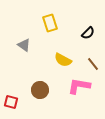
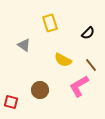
brown line: moved 2 px left, 1 px down
pink L-shape: rotated 40 degrees counterclockwise
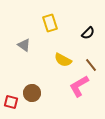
brown circle: moved 8 px left, 3 px down
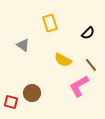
gray triangle: moved 1 px left
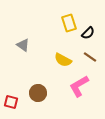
yellow rectangle: moved 19 px right
brown line: moved 1 px left, 8 px up; rotated 16 degrees counterclockwise
brown circle: moved 6 px right
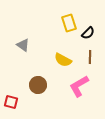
brown line: rotated 56 degrees clockwise
brown circle: moved 8 px up
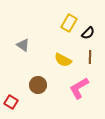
yellow rectangle: rotated 48 degrees clockwise
pink L-shape: moved 2 px down
red square: rotated 16 degrees clockwise
